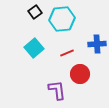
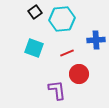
blue cross: moved 1 px left, 4 px up
cyan square: rotated 30 degrees counterclockwise
red circle: moved 1 px left
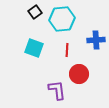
red line: moved 3 px up; rotated 64 degrees counterclockwise
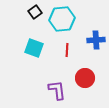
red circle: moved 6 px right, 4 px down
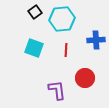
red line: moved 1 px left
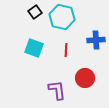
cyan hexagon: moved 2 px up; rotated 20 degrees clockwise
